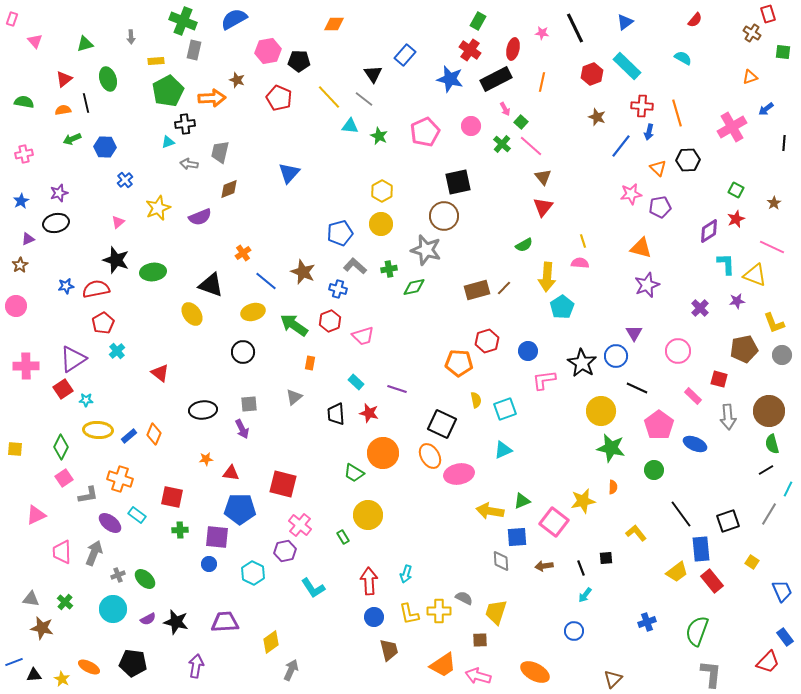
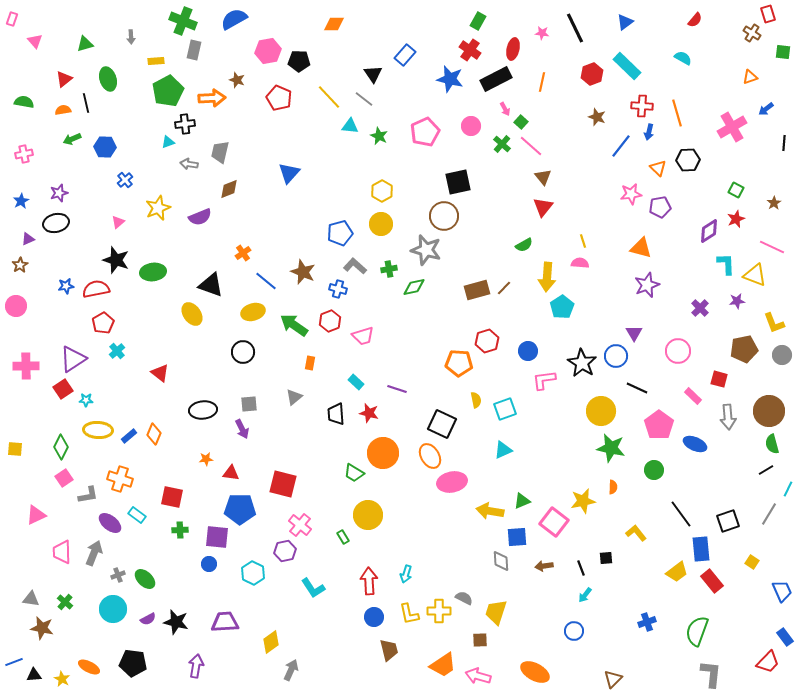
pink ellipse at (459, 474): moved 7 px left, 8 px down
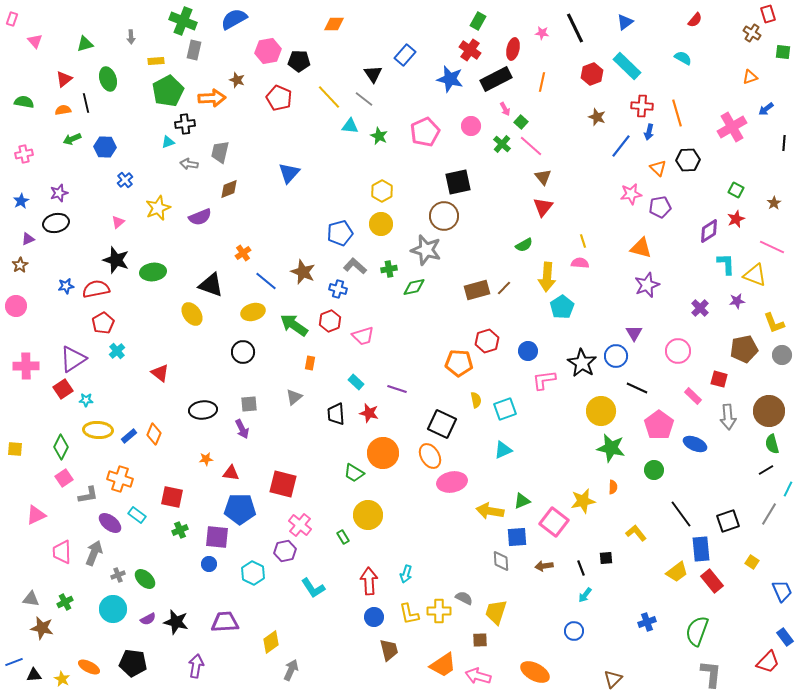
green cross at (180, 530): rotated 21 degrees counterclockwise
green cross at (65, 602): rotated 21 degrees clockwise
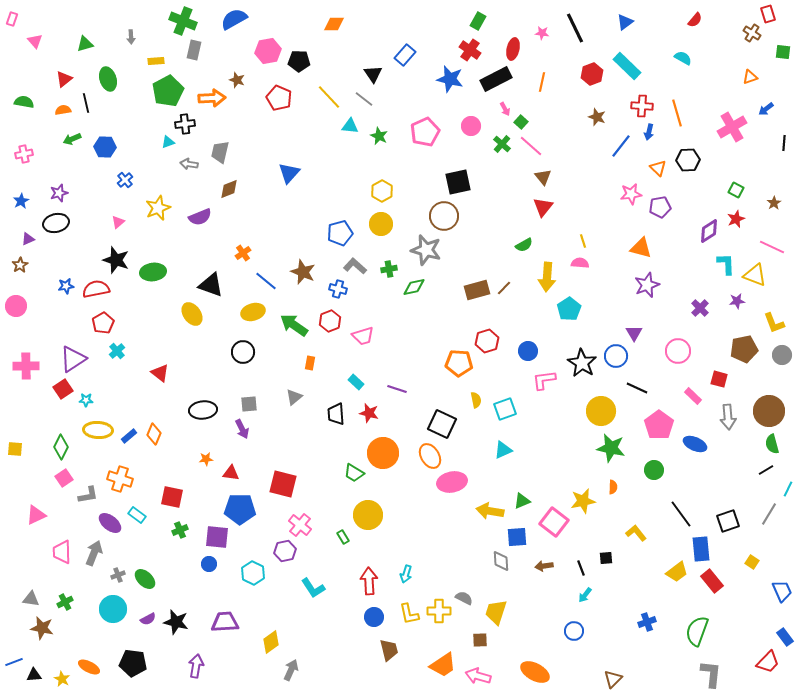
cyan pentagon at (562, 307): moved 7 px right, 2 px down
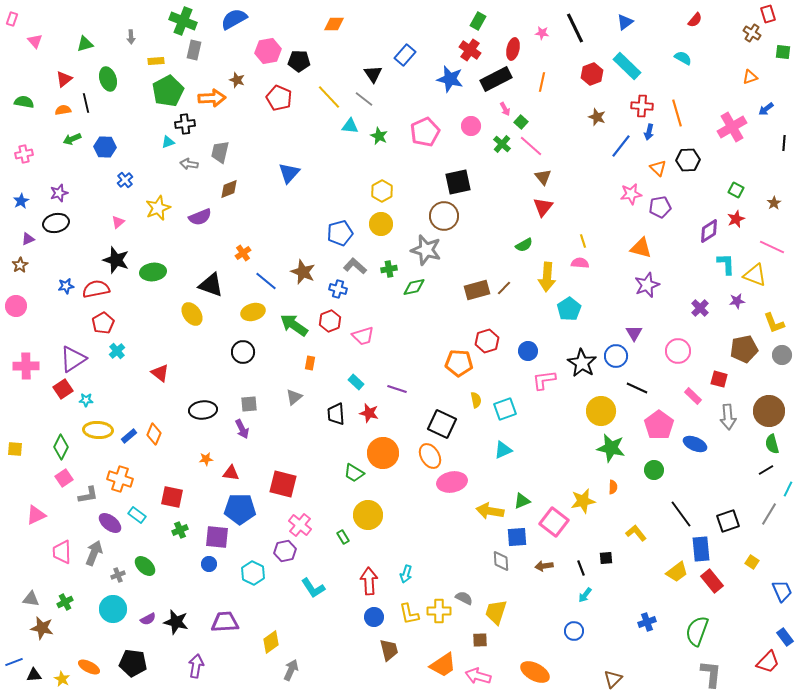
green ellipse at (145, 579): moved 13 px up
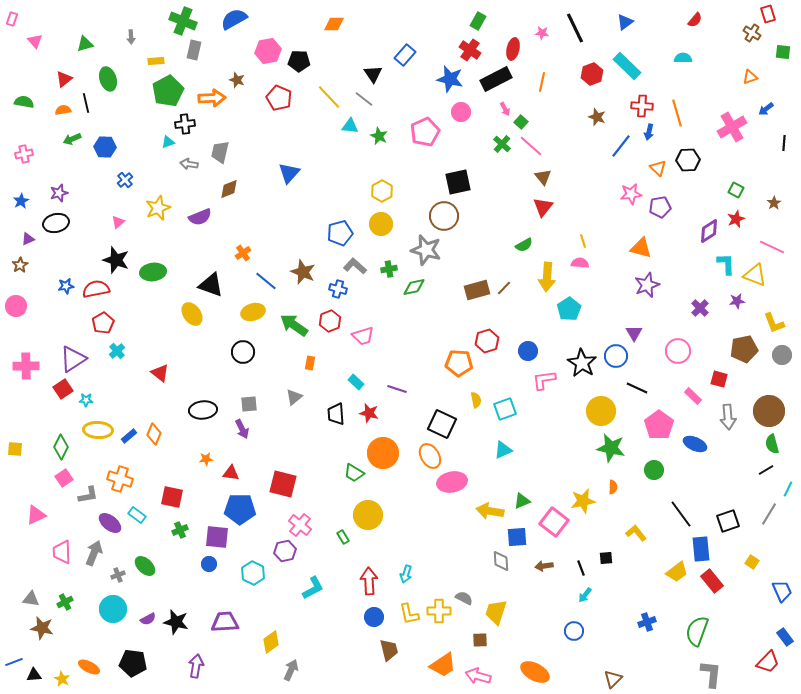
cyan semicircle at (683, 58): rotated 30 degrees counterclockwise
pink circle at (471, 126): moved 10 px left, 14 px up
cyan L-shape at (313, 588): rotated 85 degrees counterclockwise
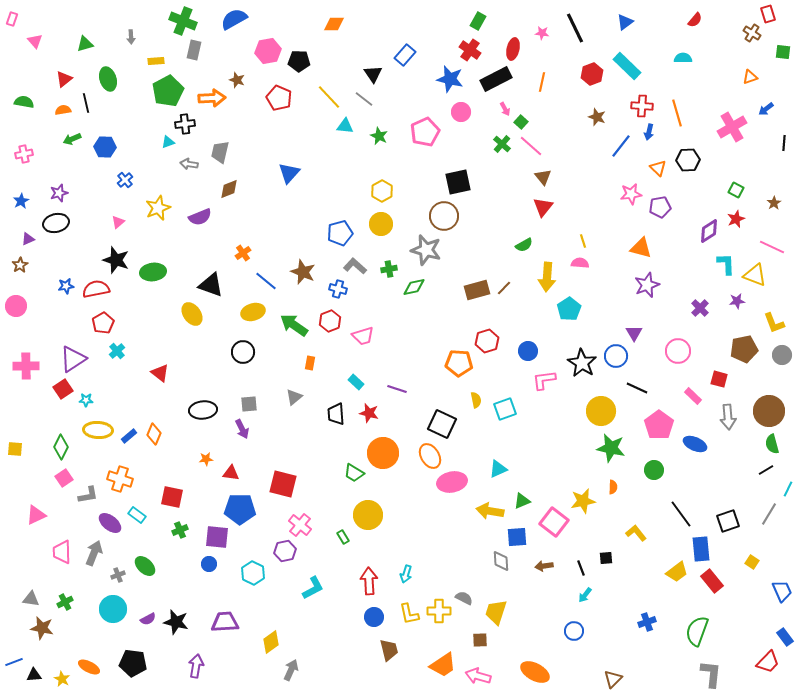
cyan triangle at (350, 126): moved 5 px left
cyan triangle at (503, 450): moved 5 px left, 19 px down
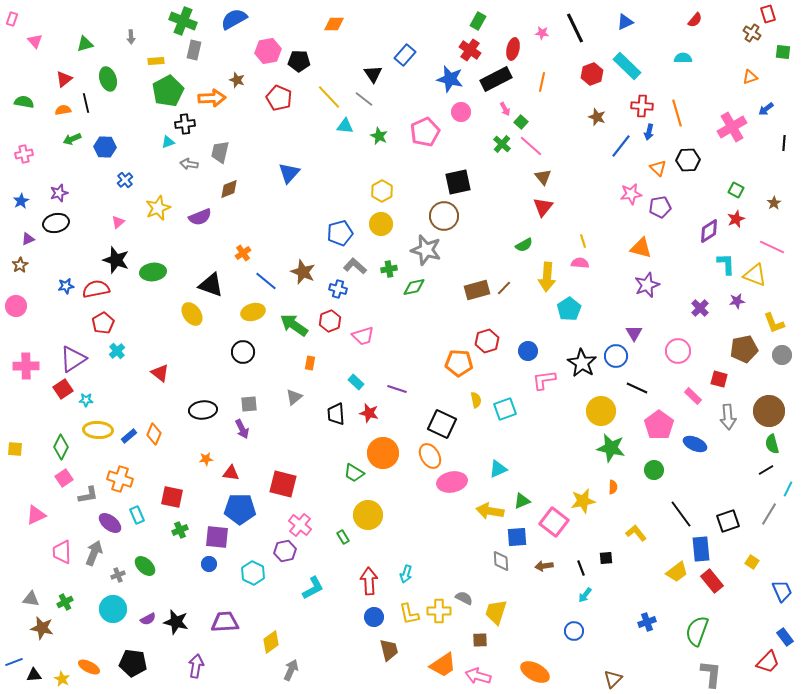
blue triangle at (625, 22): rotated 12 degrees clockwise
cyan rectangle at (137, 515): rotated 30 degrees clockwise
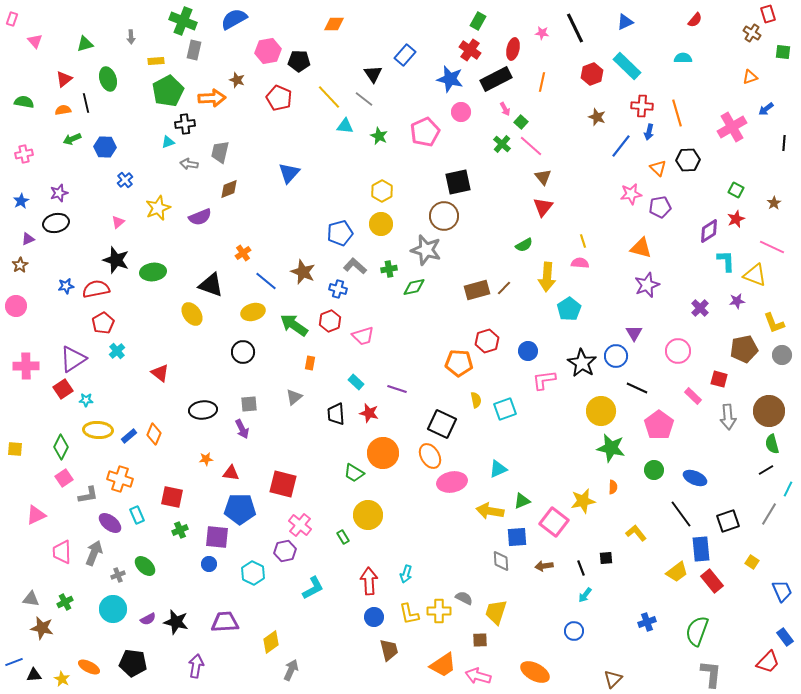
cyan L-shape at (726, 264): moved 3 px up
blue ellipse at (695, 444): moved 34 px down
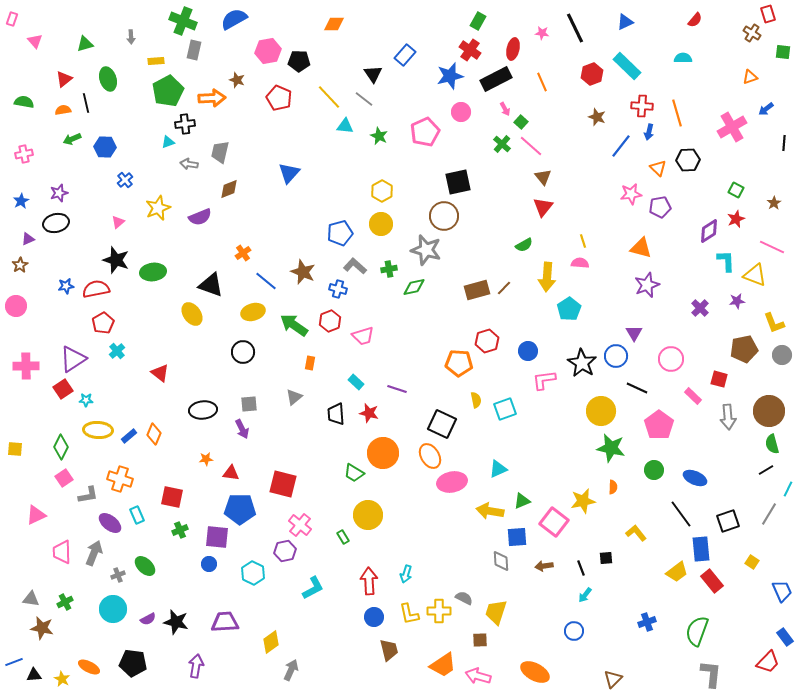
blue star at (450, 79): moved 3 px up; rotated 28 degrees counterclockwise
orange line at (542, 82): rotated 36 degrees counterclockwise
pink circle at (678, 351): moved 7 px left, 8 px down
